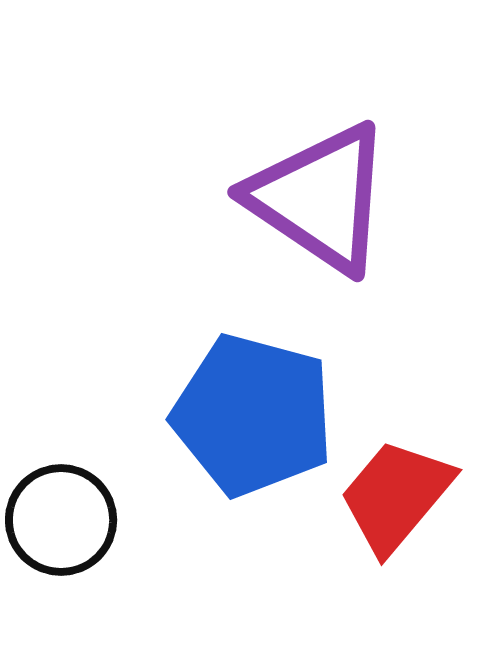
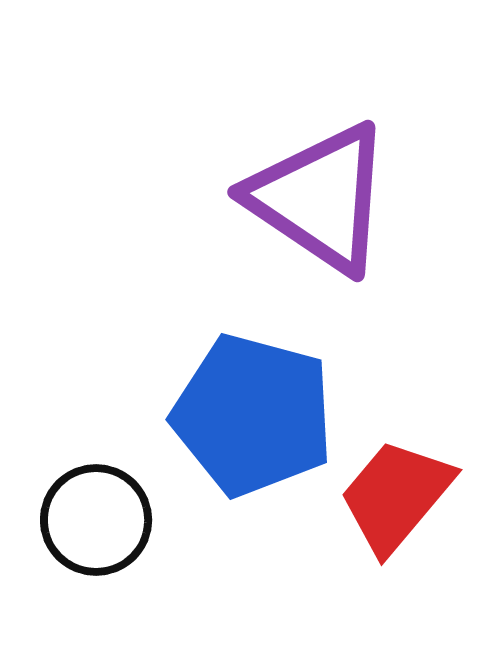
black circle: moved 35 px right
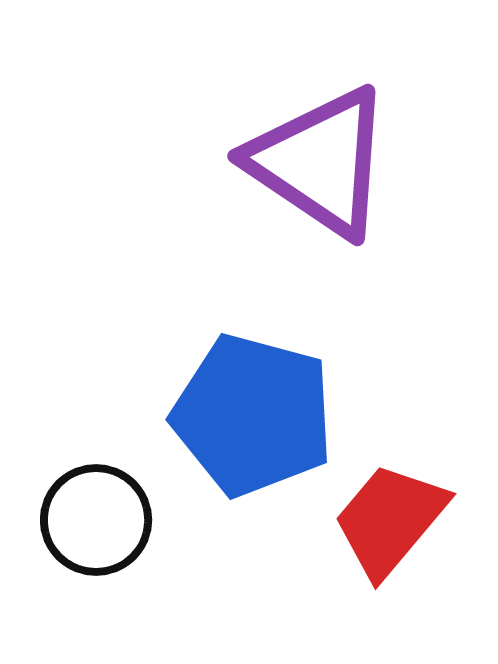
purple triangle: moved 36 px up
red trapezoid: moved 6 px left, 24 px down
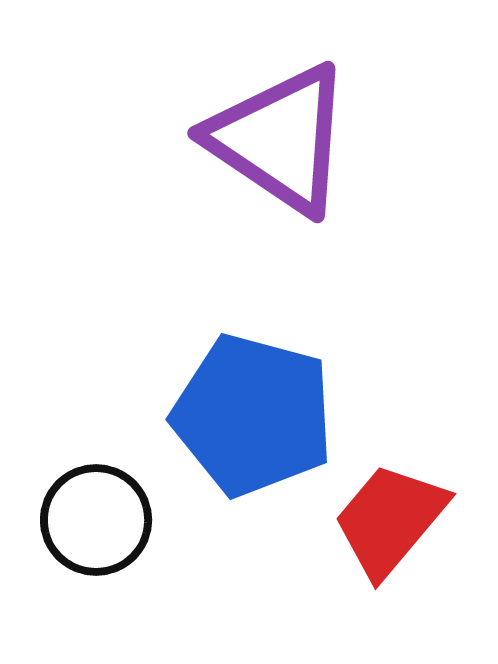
purple triangle: moved 40 px left, 23 px up
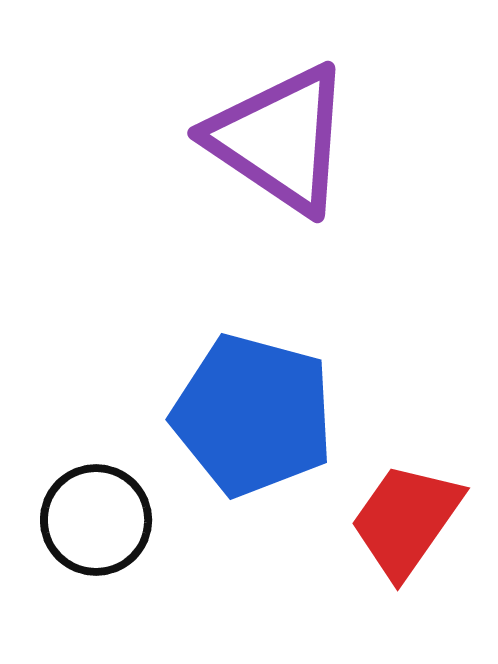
red trapezoid: moved 16 px right; rotated 5 degrees counterclockwise
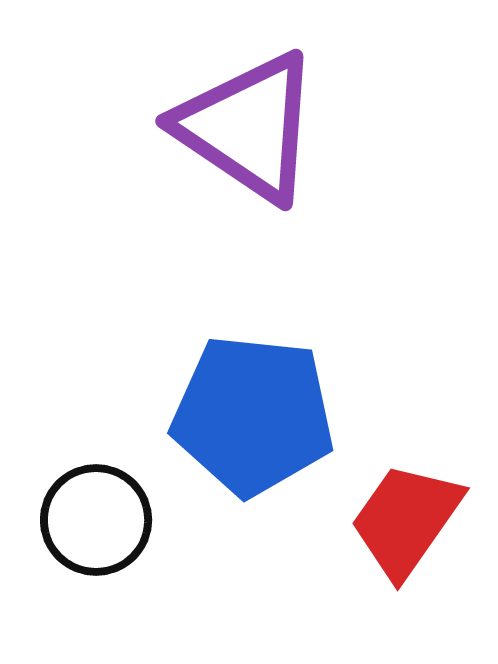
purple triangle: moved 32 px left, 12 px up
blue pentagon: rotated 9 degrees counterclockwise
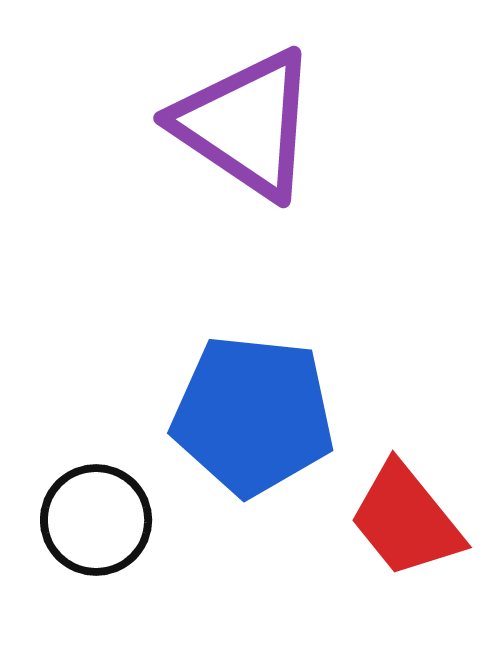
purple triangle: moved 2 px left, 3 px up
red trapezoid: rotated 74 degrees counterclockwise
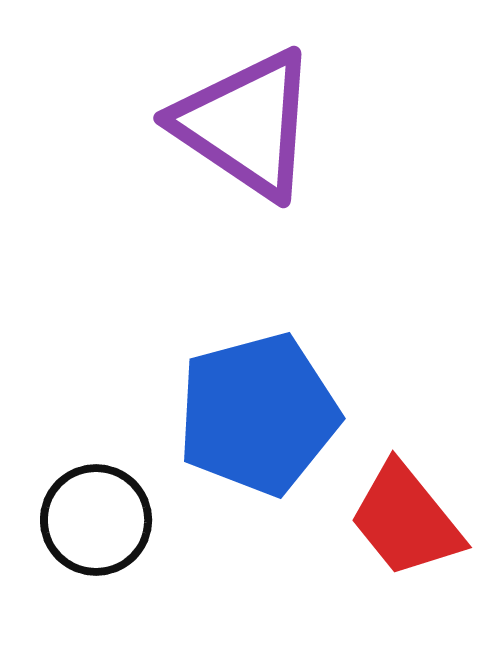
blue pentagon: moved 5 px right, 1 px up; rotated 21 degrees counterclockwise
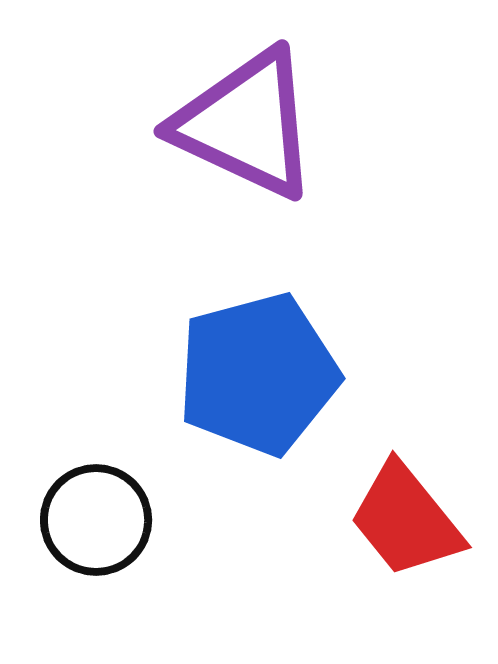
purple triangle: rotated 9 degrees counterclockwise
blue pentagon: moved 40 px up
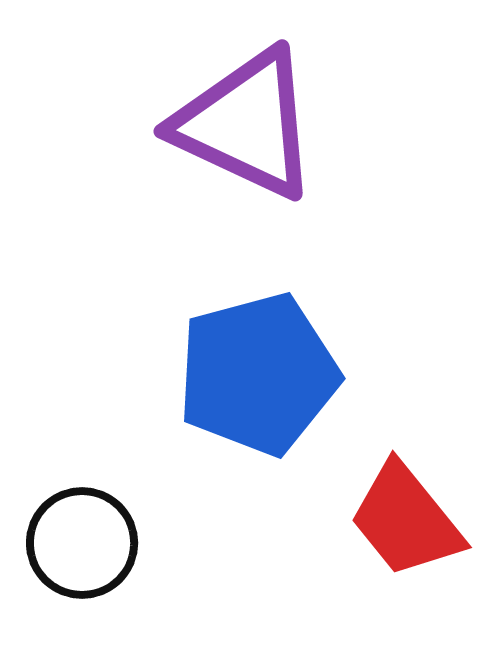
black circle: moved 14 px left, 23 px down
